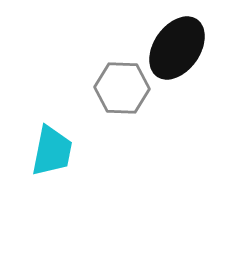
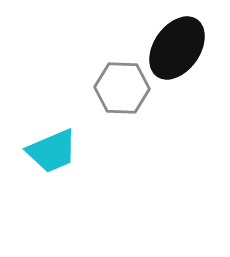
cyan trapezoid: rotated 56 degrees clockwise
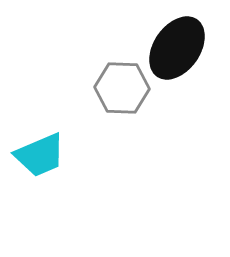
cyan trapezoid: moved 12 px left, 4 px down
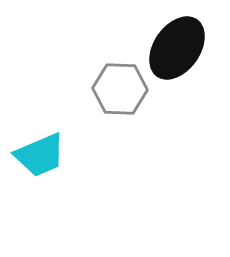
gray hexagon: moved 2 px left, 1 px down
